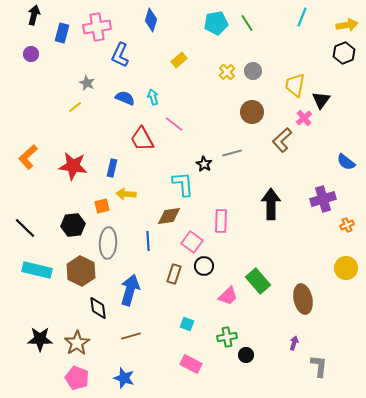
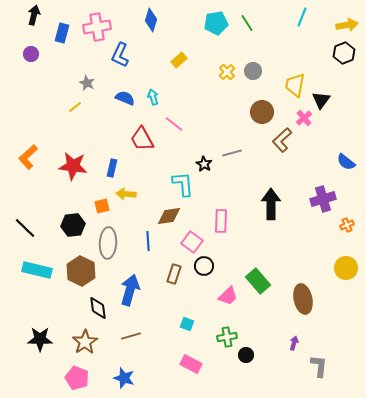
brown circle at (252, 112): moved 10 px right
brown star at (77, 343): moved 8 px right, 1 px up
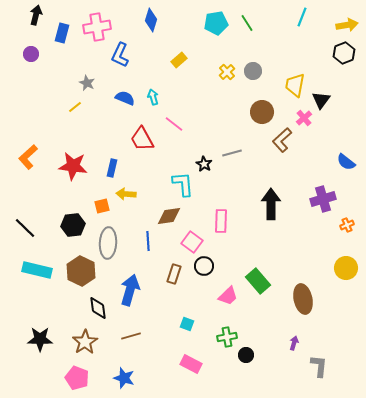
black arrow at (34, 15): moved 2 px right
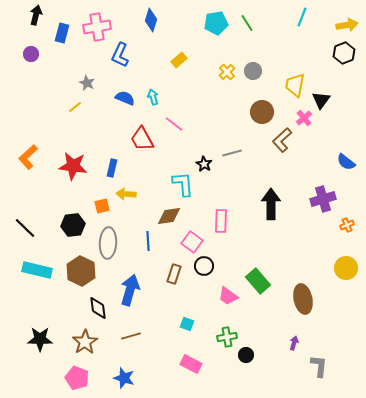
pink trapezoid at (228, 296): rotated 80 degrees clockwise
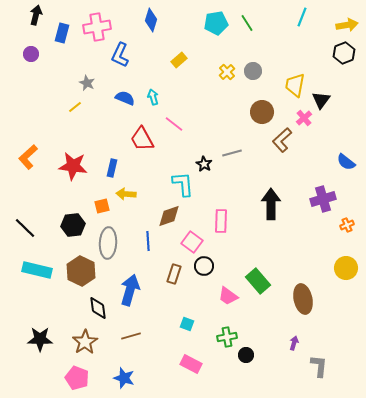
brown diamond at (169, 216): rotated 10 degrees counterclockwise
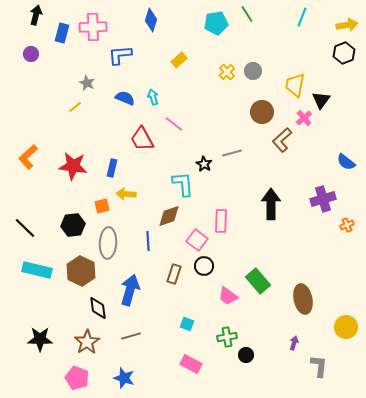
green line at (247, 23): moved 9 px up
pink cross at (97, 27): moved 4 px left; rotated 8 degrees clockwise
blue L-shape at (120, 55): rotated 60 degrees clockwise
pink square at (192, 242): moved 5 px right, 2 px up
yellow circle at (346, 268): moved 59 px down
brown star at (85, 342): moved 2 px right
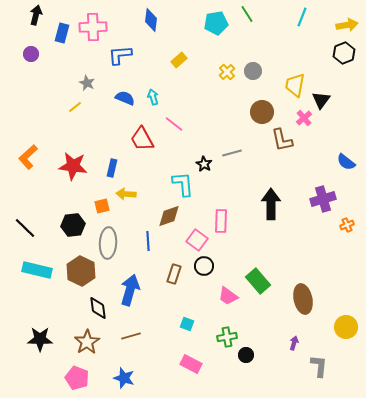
blue diamond at (151, 20): rotated 10 degrees counterclockwise
brown L-shape at (282, 140): rotated 60 degrees counterclockwise
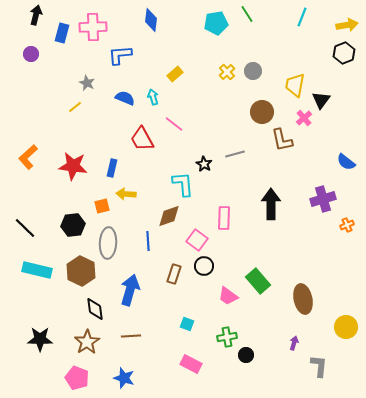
yellow rectangle at (179, 60): moved 4 px left, 14 px down
gray line at (232, 153): moved 3 px right, 1 px down
pink rectangle at (221, 221): moved 3 px right, 3 px up
black diamond at (98, 308): moved 3 px left, 1 px down
brown line at (131, 336): rotated 12 degrees clockwise
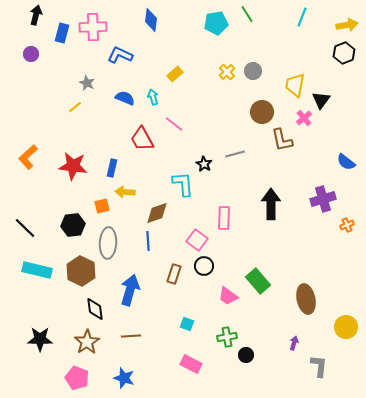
blue L-shape at (120, 55): rotated 30 degrees clockwise
yellow arrow at (126, 194): moved 1 px left, 2 px up
brown diamond at (169, 216): moved 12 px left, 3 px up
brown ellipse at (303, 299): moved 3 px right
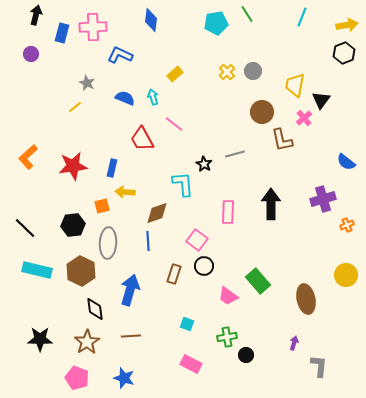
red star at (73, 166): rotated 16 degrees counterclockwise
pink rectangle at (224, 218): moved 4 px right, 6 px up
yellow circle at (346, 327): moved 52 px up
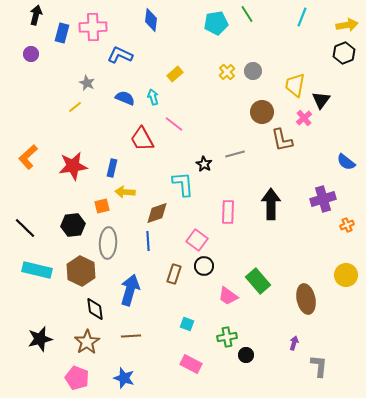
black star at (40, 339): rotated 15 degrees counterclockwise
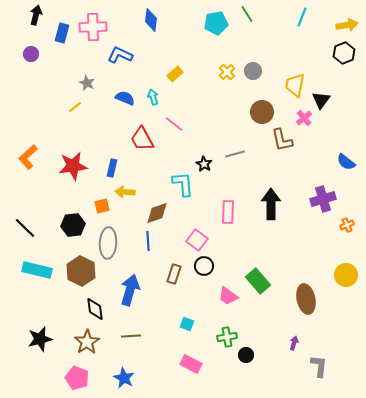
blue star at (124, 378): rotated 10 degrees clockwise
